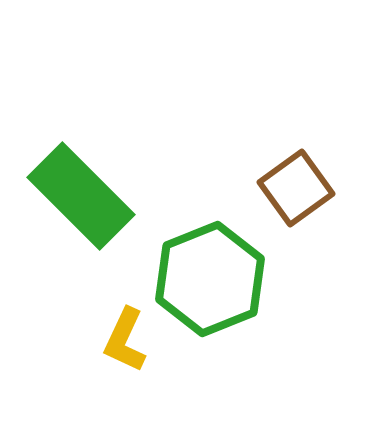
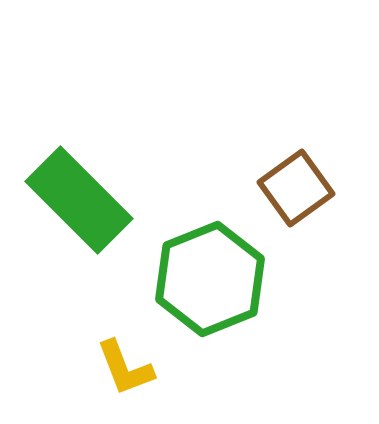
green rectangle: moved 2 px left, 4 px down
yellow L-shape: moved 28 px down; rotated 46 degrees counterclockwise
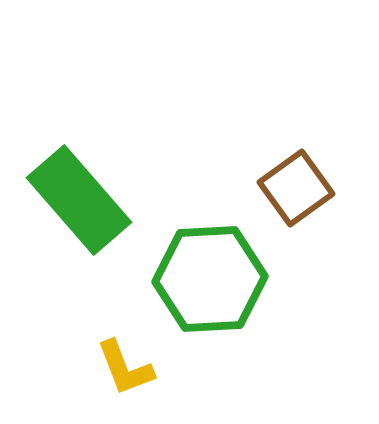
green rectangle: rotated 4 degrees clockwise
green hexagon: rotated 19 degrees clockwise
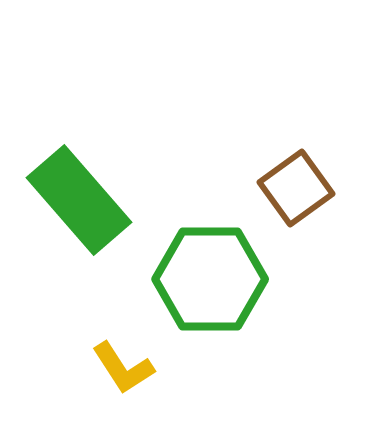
green hexagon: rotated 3 degrees clockwise
yellow L-shape: moved 2 px left; rotated 12 degrees counterclockwise
